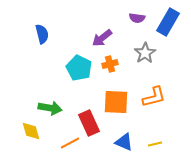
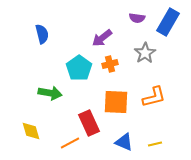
cyan pentagon: rotated 10 degrees clockwise
green arrow: moved 15 px up
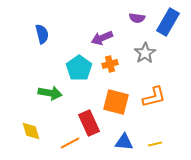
purple arrow: rotated 15 degrees clockwise
orange square: rotated 12 degrees clockwise
blue triangle: rotated 18 degrees counterclockwise
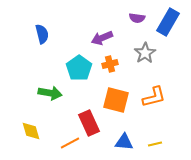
orange square: moved 2 px up
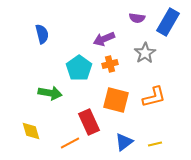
purple arrow: moved 2 px right, 1 px down
red rectangle: moved 1 px up
blue triangle: rotated 42 degrees counterclockwise
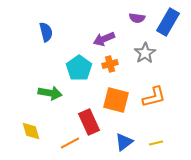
blue semicircle: moved 4 px right, 2 px up
yellow line: moved 1 px right, 1 px up
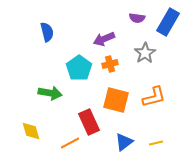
blue semicircle: moved 1 px right
